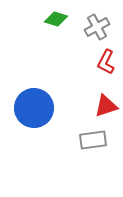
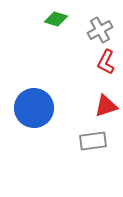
gray cross: moved 3 px right, 3 px down
gray rectangle: moved 1 px down
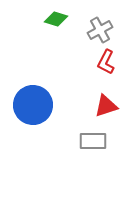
blue circle: moved 1 px left, 3 px up
gray rectangle: rotated 8 degrees clockwise
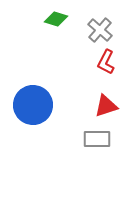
gray cross: rotated 20 degrees counterclockwise
gray rectangle: moved 4 px right, 2 px up
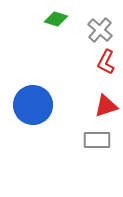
gray rectangle: moved 1 px down
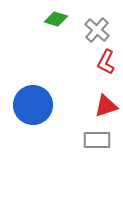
gray cross: moved 3 px left
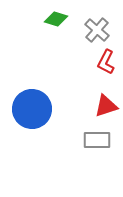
blue circle: moved 1 px left, 4 px down
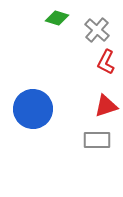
green diamond: moved 1 px right, 1 px up
blue circle: moved 1 px right
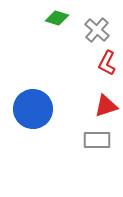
red L-shape: moved 1 px right, 1 px down
